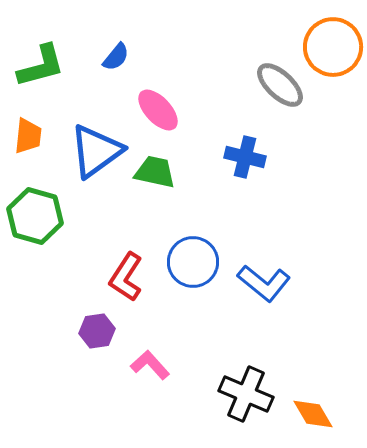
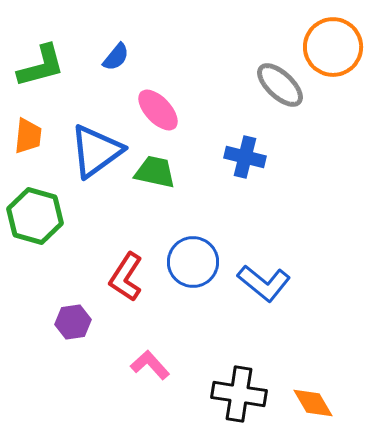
purple hexagon: moved 24 px left, 9 px up
black cross: moved 7 px left; rotated 14 degrees counterclockwise
orange diamond: moved 11 px up
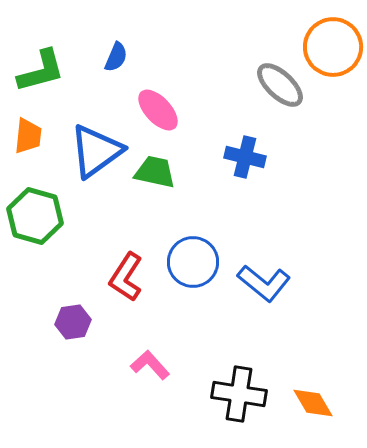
blue semicircle: rotated 16 degrees counterclockwise
green L-shape: moved 5 px down
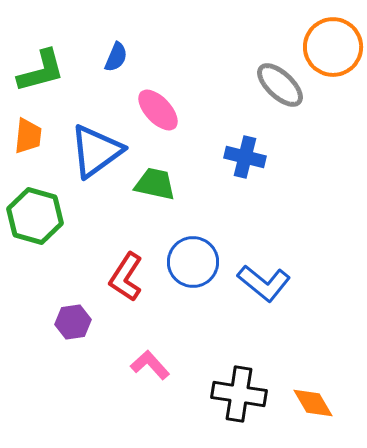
green trapezoid: moved 12 px down
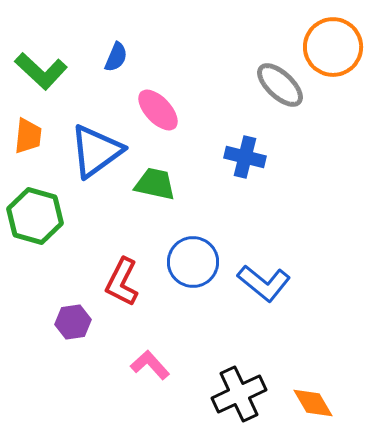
green L-shape: rotated 58 degrees clockwise
red L-shape: moved 4 px left, 5 px down; rotated 6 degrees counterclockwise
black cross: rotated 34 degrees counterclockwise
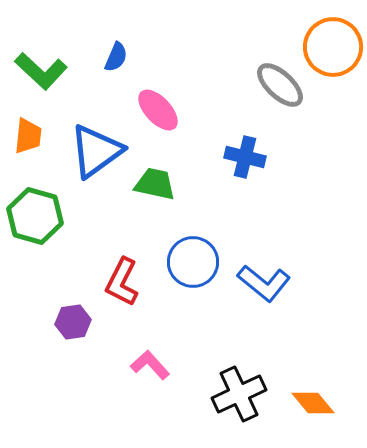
orange diamond: rotated 9 degrees counterclockwise
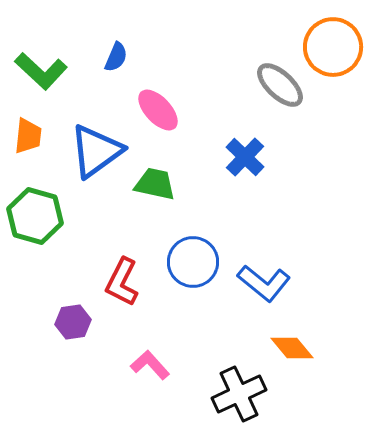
blue cross: rotated 30 degrees clockwise
orange diamond: moved 21 px left, 55 px up
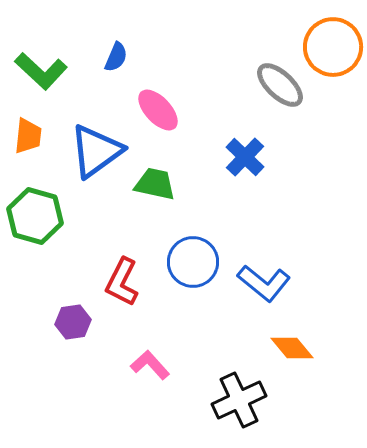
black cross: moved 6 px down
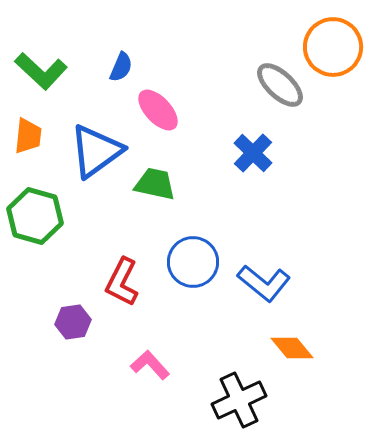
blue semicircle: moved 5 px right, 10 px down
blue cross: moved 8 px right, 4 px up
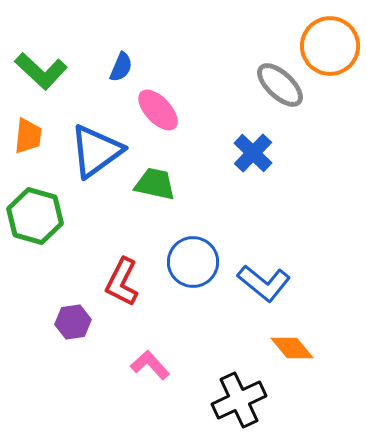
orange circle: moved 3 px left, 1 px up
